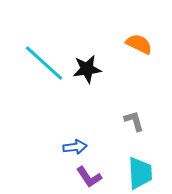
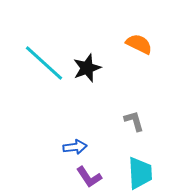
black star: moved 1 px up; rotated 12 degrees counterclockwise
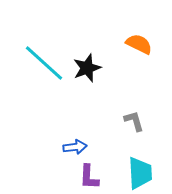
purple L-shape: rotated 36 degrees clockwise
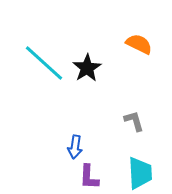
black star: rotated 12 degrees counterclockwise
blue arrow: rotated 105 degrees clockwise
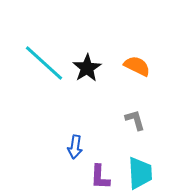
orange semicircle: moved 2 px left, 22 px down
gray L-shape: moved 1 px right, 1 px up
purple L-shape: moved 11 px right
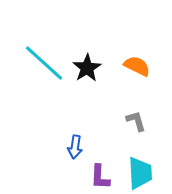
gray L-shape: moved 1 px right, 1 px down
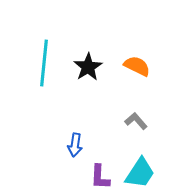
cyan line: rotated 54 degrees clockwise
black star: moved 1 px right, 1 px up
gray L-shape: rotated 25 degrees counterclockwise
blue arrow: moved 2 px up
cyan trapezoid: rotated 36 degrees clockwise
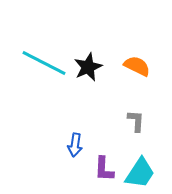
cyan line: rotated 69 degrees counterclockwise
black star: rotated 8 degrees clockwise
gray L-shape: rotated 45 degrees clockwise
purple L-shape: moved 4 px right, 8 px up
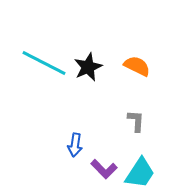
purple L-shape: rotated 48 degrees counterclockwise
